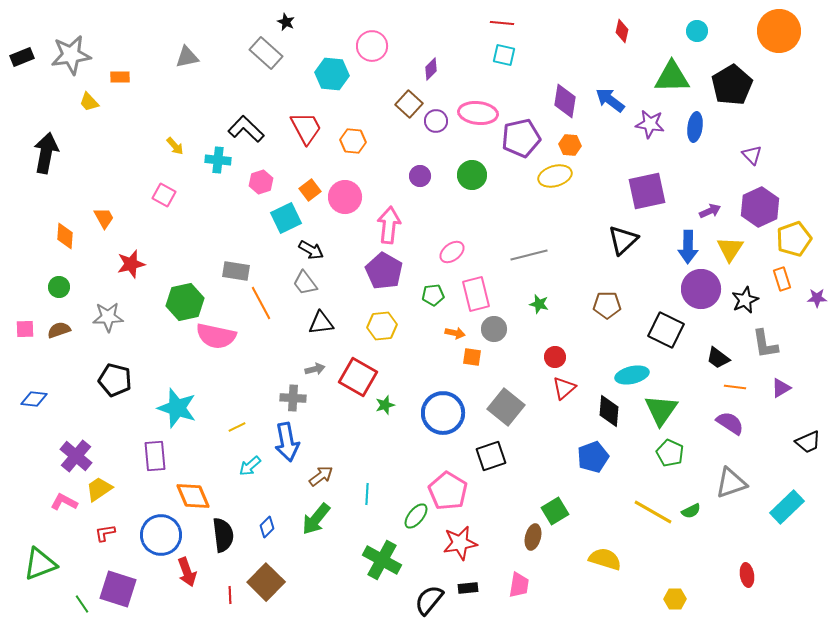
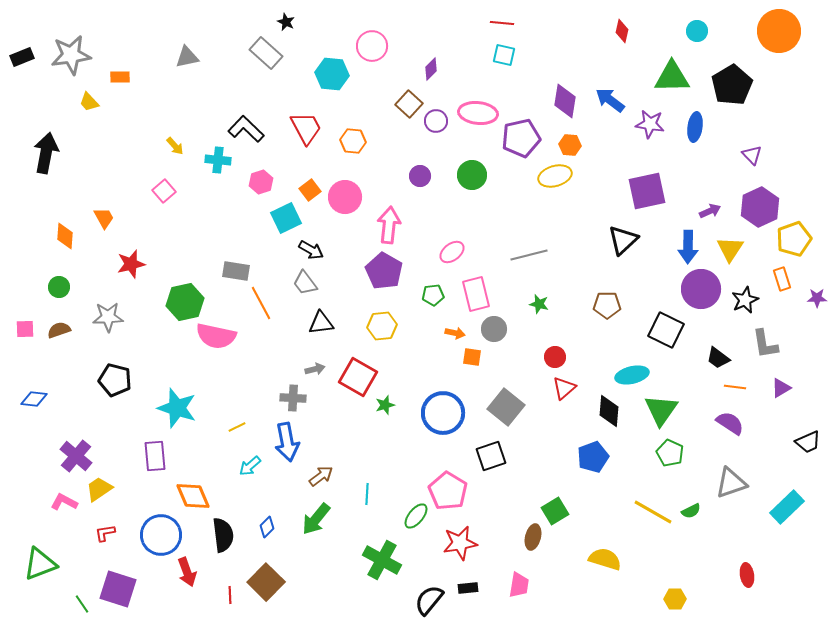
pink square at (164, 195): moved 4 px up; rotated 20 degrees clockwise
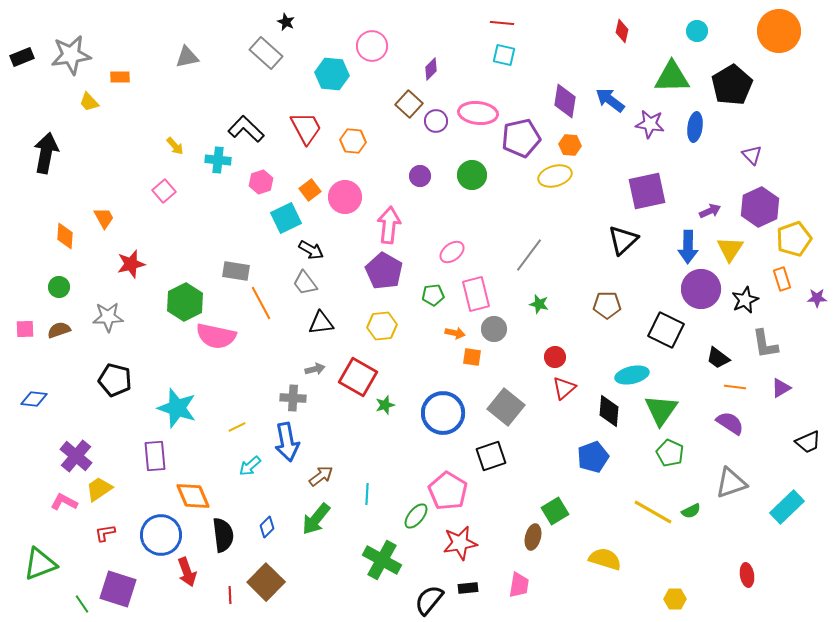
gray line at (529, 255): rotated 39 degrees counterclockwise
green hexagon at (185, 302): rotated 15 degrees counterclockwise
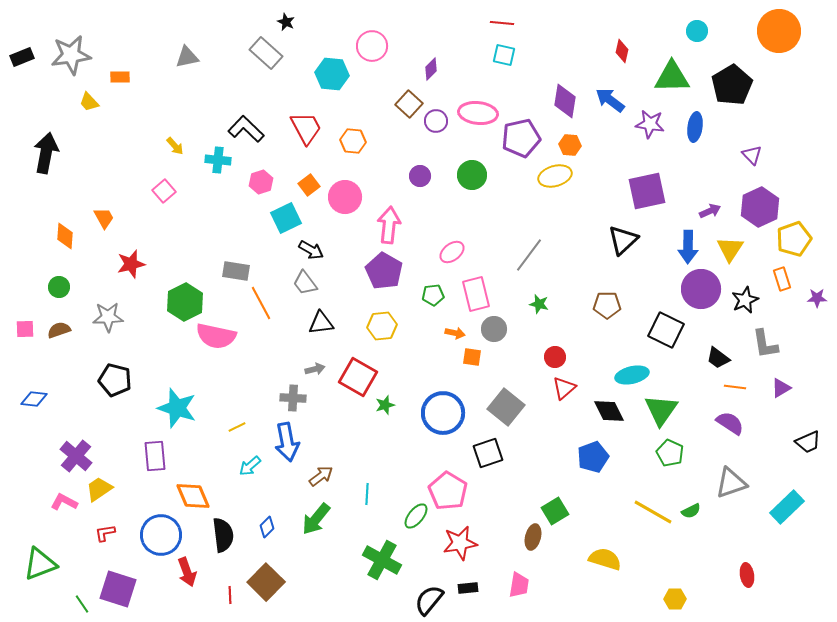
red diamond at (622, 31): moved 20 px down
orange square at (310, 190): moved 1 px left, 5 px up
black diamond at (609, 411): rotated 32 degrees counterclockwise
black square at (491, 456): moved 3 px left, 3 px up
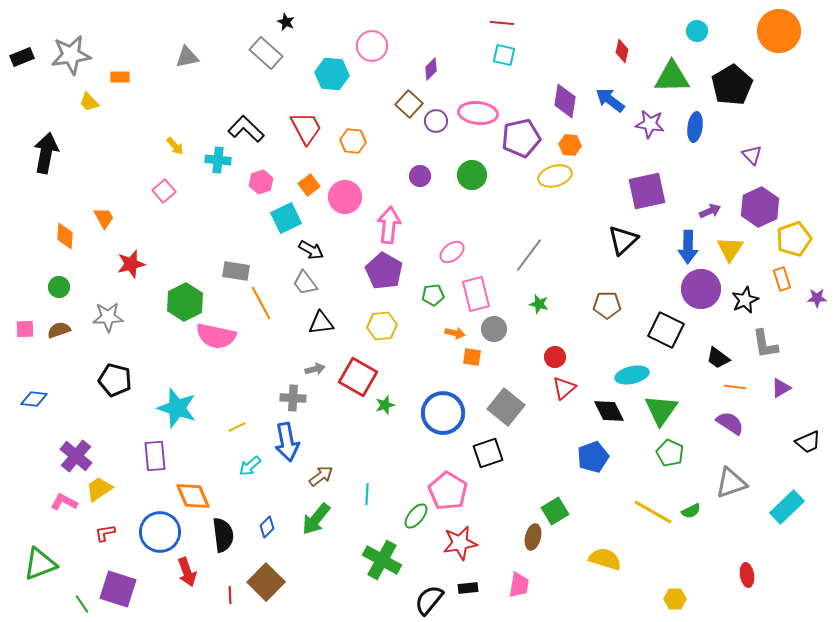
blue circle at (161, 535): moved 1 px left, 3 px up
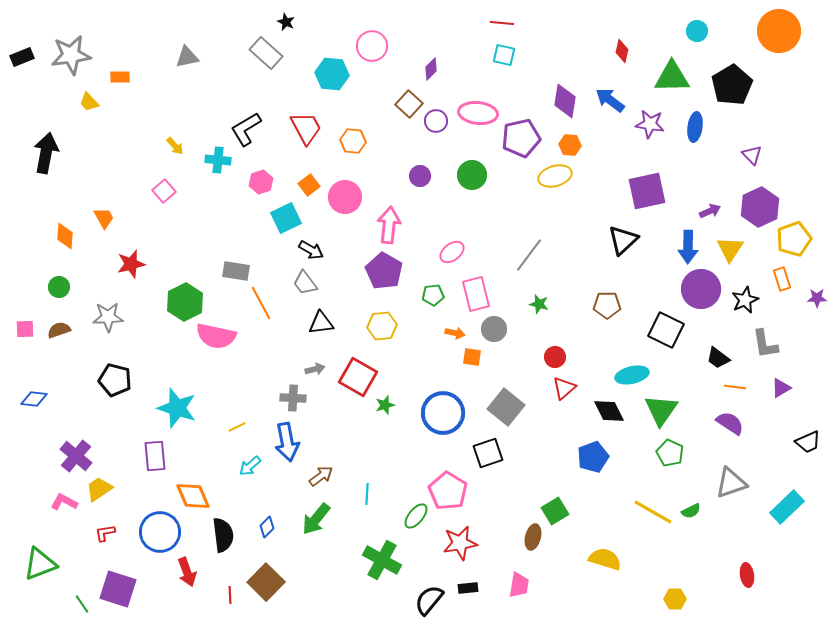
black L-shape at (246, 129): rotated 75 degrees counterclockwise
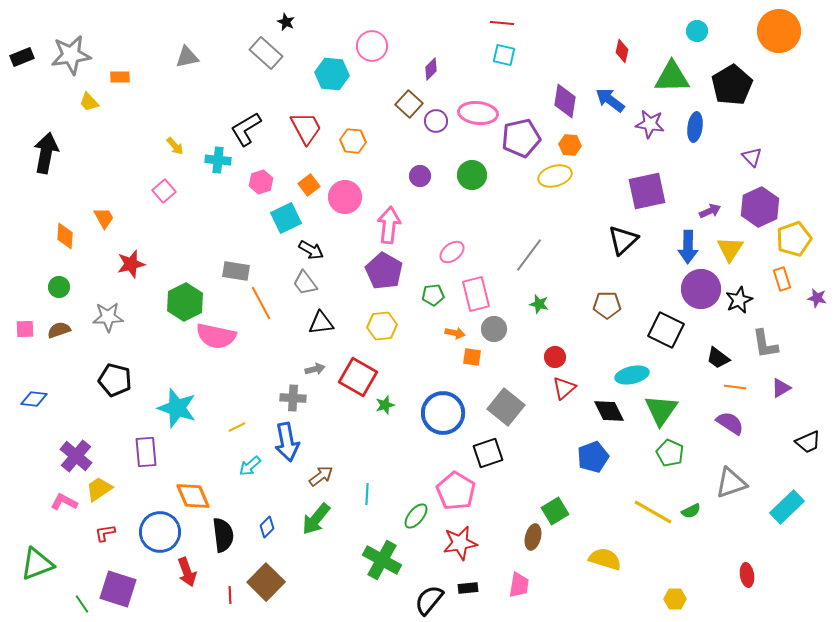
purple triangle at (752, 155): moved 2 px down
purple star at (817, 298): rotated 12 degrees clockwise
black star at (745, 300): moved 6 px left
purple rectangle at (155, 456): moved 9 px left, 4 px up
pink pentagon at (448, 491): moved 8 px right
green triangle at (40, 564): moved 3 px left
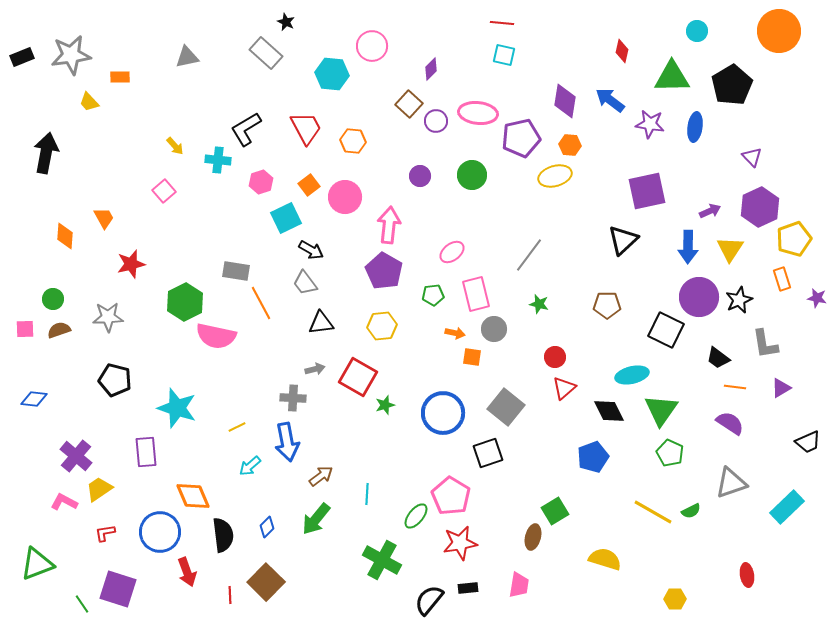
green circle at (59, 287): moved 6 px left, 12 px down
purple circle at (701, 289): moved 2 px left, 8 px down
pink pentagon at (456, 491): moved 5 px left, 5 px down
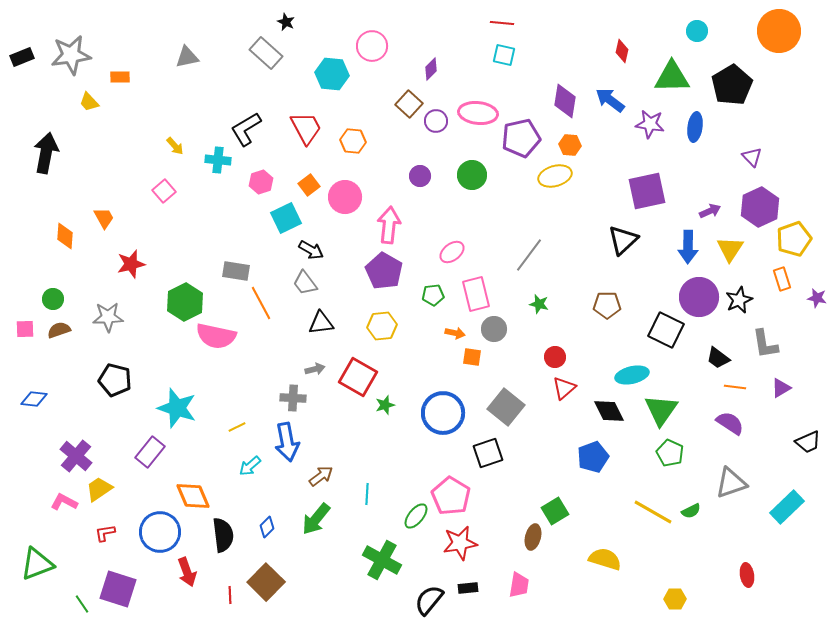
purple rectangle at (146, 452): moved 4 px right; rotated 44 degrees clockwise
